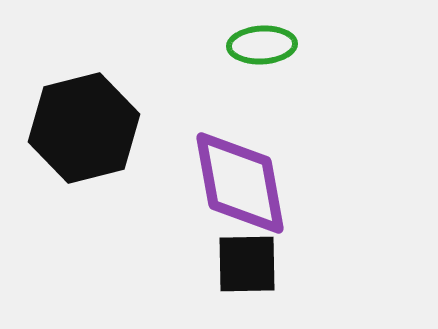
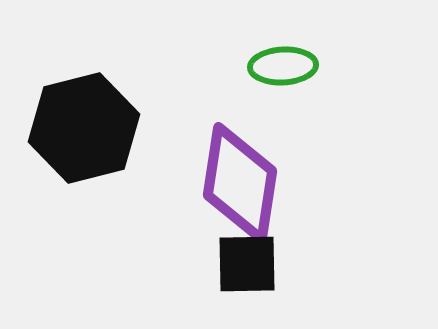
green ellipse: moved 21 px right, 21 px down
purple diamond: rotated 19 degrees clockwise
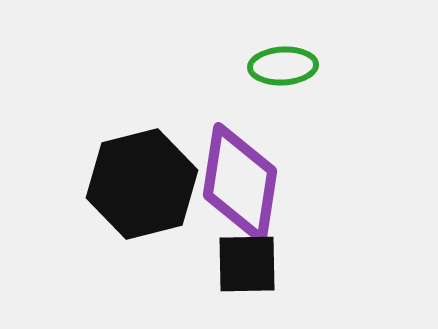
black hexagon: moved 58 px right, 56 px down
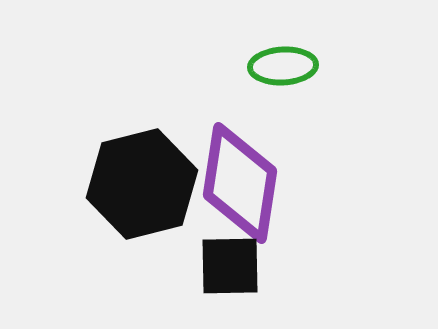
black square: moved 17 px left, 2 px down
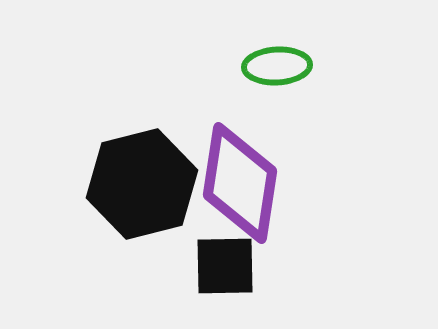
green ellipse: moved 6 px left
black square: moved 5 px left
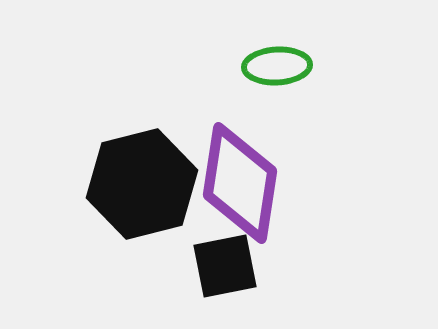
black square: rotated 10 degrees counterclockwise
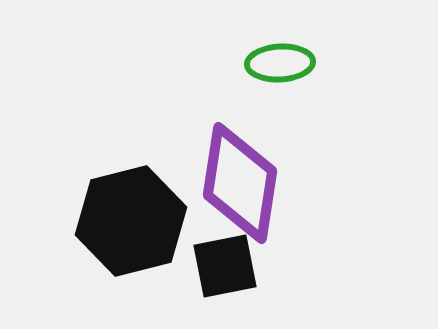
green ellipse: moved 3 px right, 3 px up
black hexagon: moved 11 px left, 37 px down
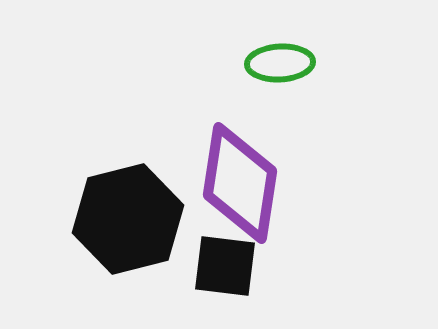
black hexagon: moved 3 px left, 2 px up
black square: rotated 18 degrees clockwise
